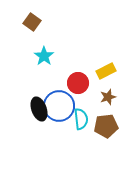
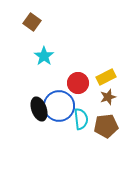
yellow rectangle: moved 6 px down
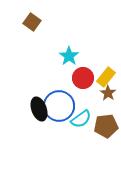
cyan star: moved 25 px right
yellow rectangle: rotated 24 degrees counterclockwise
red circle: moved 5 px right, 5 px up
brown star: moved 4 px up; rotated 21 degrees counterclockwise
cyan semicircle: rotated 60 degrees clockwise
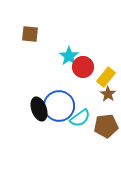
brown square: moved 2 px left, 12 px down; rotated 30 degrees counterclockwise
red circle: moved 11 px up
brown star: moved 1 px down
cyan semicircle: moved 1 px left, 1 px up
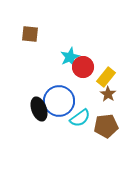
cyan star: moved 1 px right, 1 px down; rotated 12 degrees clockwise
blue circle: moved 5 px up
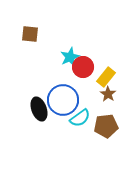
blue circle: moved 4 px right, 1 px up
